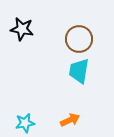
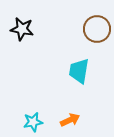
brown circle: moved 18 px right, 10 px up
cyan star: moved 8 px right, 1 px up
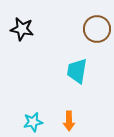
cyan trapezoid: moved 2 px left
orange arrow: moved 1 px left, 1 px down; rotated 114 degrees clockwise
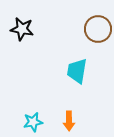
brown circle: moved 1 px right
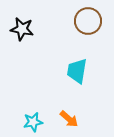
brown circle: moved 10 px left, 8 px up
orange arrow: moved 2 px up; rotated 48 degrees counterclockwise
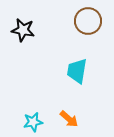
black star: moved 1 px right, 1 px down
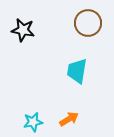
brown circle: moved 2 px down
orange arrow: rotated 72 degrees counterclockwise
